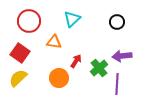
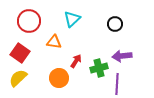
black circle: moved 2 px left, 2 px down
green cross: rotated 24 degrees clockwise
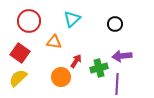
orange circle: moved 2 px right, 1 px up
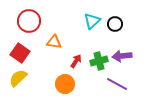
cyan triangle: moved 20 px right, 2 px down
green cross: moved 7 px up
orange circle: moved 4 px right, 7 px down
purple line: rotated 65 degrees counterclockwise
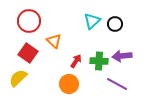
orange triangle: moved 1 px up; rotated 35 degrees clockwise
red square: moved 8 px right
green cross: rotated 18 degrees clockwise
orange circle: moved 4 px right
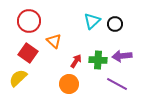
green cross: moved 1 px left, 1 px up
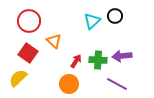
black circle: moved 8 px up
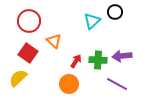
black circle: moved 4 px up
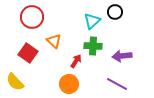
red circle: moved 3 px right, 4 px up
green cross: moved 5 px left, 14 px up
yellow semicircle: moved 3 px left, 4 px down; rotated 90 degrees counterclockwise
